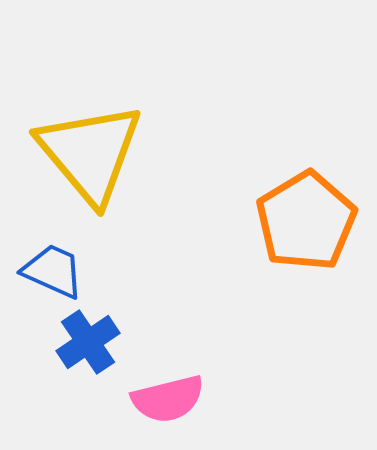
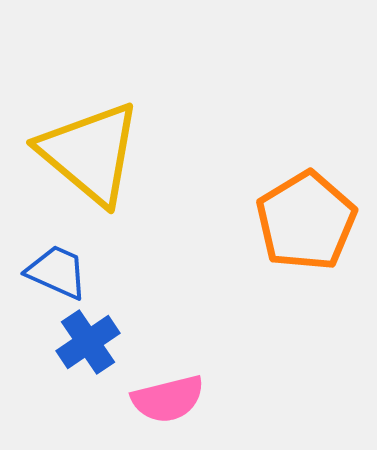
yellow triangle: rotated 10 degrees counterclockwise
blue trapezoid: moved 4 px right, 1 px down
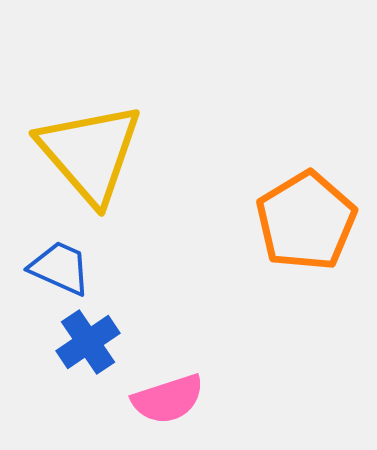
yellow triangle: rotated 9 degrees clockwise
blue trapezoid: moved 3 px right, 4 px up
pink semicircle: rotated 4 degrees counterclockwise
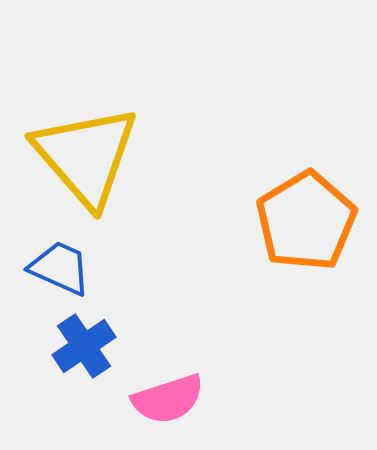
yellow triangle: moved 4 px left, 3 px down
blue cross: moved 4 px left, 4 px down
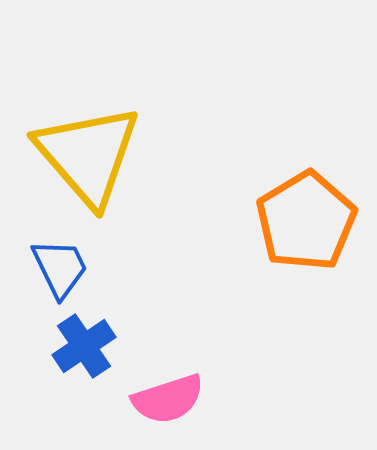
yellow triangle: moved 2 px right, 1 px up
blue trapezoid: rotated 40 degrees clockwise
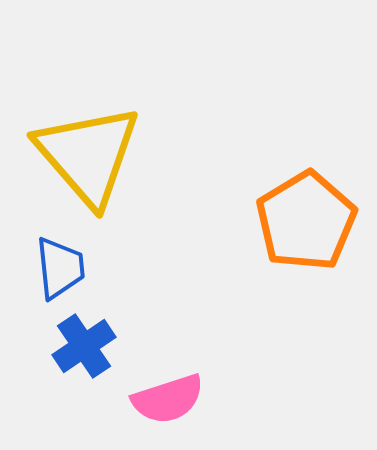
blue trapezoid: rotated 20 degrees clockwise
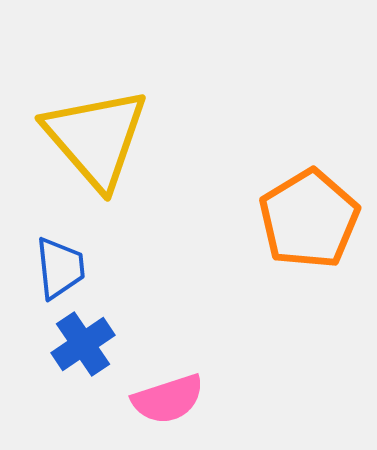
yellow triangle: moved 8 px right, 17 px up
orange pentagon: moved 3 px right, 2 px up
blue cross: moved 1 px left, 2 px up
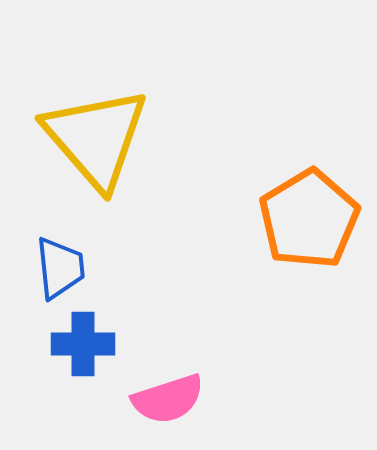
blue cross: rotated 34 degrees clockwise
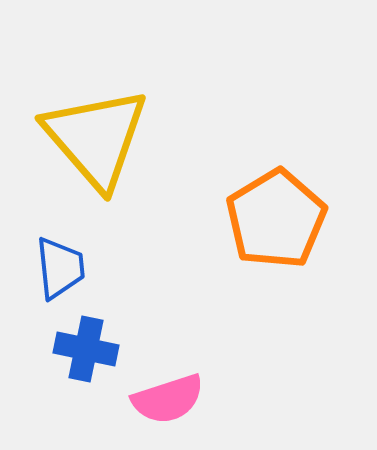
orange pentagon: moved 33 px left
blue cross: moved 3 px right, 5 px down; rotated 12 degrees clockwise
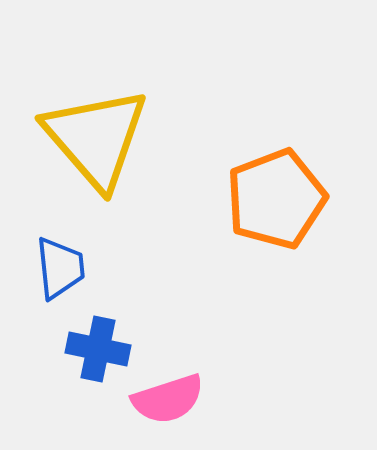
orange pentagon: moved 20 px up; rotated 10 degrees clockwise
blue cross: moved 12 px right
